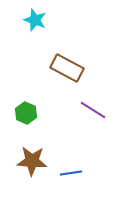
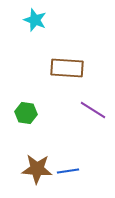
brown rectangle: rotated 24 degrees counterclockwise
green hexagon: rotated 15 degrees counterclockwise
brown star: moved 5 px right, 8 px down
blue line: moved 3 px left, 2 px up
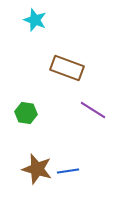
brown rectangle: rotated 16 degrees clockwise
brown star: rotated 12 degrees clockwise
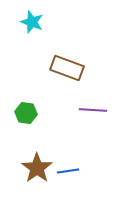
cyan star: moved 3 px left, 2 px down
purple line: rotated 28 degrees counterclockwise
brown star: moved 1 px up; rotated 20 degrees clockwise
